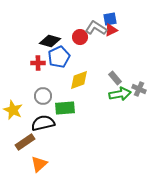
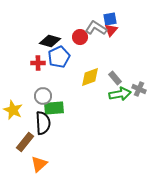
red triangle: rotated 24 degrees counterclockwise
yellow diamond: moved 11 px right, 3 px up
green rectangle: moved 11 px left
black semicircle: rotated 100 degrees clockwise
brown rectangle: rotated 18 degrees counterclockwise
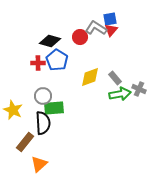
blue pentagon: moved 2 px left, 3 px down; rotated 15 degrees counterclockwise
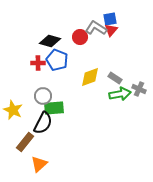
blue pentagon: rotated 10 degrees counterclockwise
gray rectangle: rotated 16 degrees counterclockwise
black semicircle: rotated 30 degrees clockwise
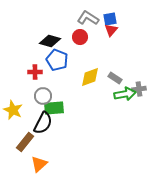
gray L-shape: moved 8 px left, 10 px up
red cross: moved 3 px left, 9 px down
gray cross: rotated 32 degrees counterclockwise
green arrow: moved 5 px right
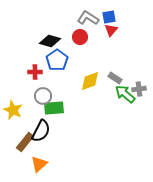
blue square: moved 1 px left, 2 px up
blue pentagon: rotated 15 degrees clockwise
yellow diamond: moved 4 px down
green arrow: rotated 130 degrees counterclockwise
black semicircle: moved 2 px left, 8 px down
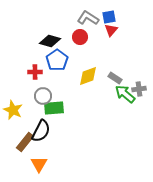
yellow diamond: moved 2 px left, 5 px up
orange triangle: rotated 18 degrees counterclockwise
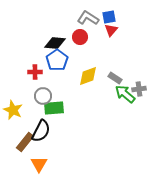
black diamond: moved 5 px right, 2 px down; rotated 10 degrees counterclockwise
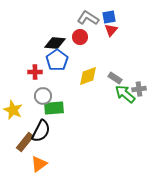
orange triangle: rotated 24 degrees clockwise
